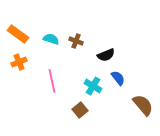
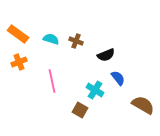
cyan cross: moved 2 px right, 4 px down
brown semicircle: rotated 20 degrees counterclockwise
brown square: rotated 21 degrees counterclockwise
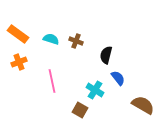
black semicircle: rotated 126 degrees clockwise
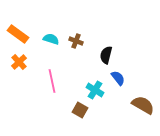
orange cross: rotated 21 degrees counterclockwise
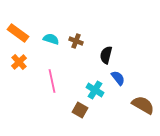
orange rectangle: moved 1 px up
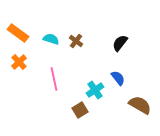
brown cross: rotated 16 degrees clockwise
black semicircle: moved 14 px right, 12 px up; rotated 24 degrees clockwise
pink line: moved 2 px right, 2 px up
cyan cross: rotated 24 degrees clockwise
brown semicircle: moved 3 px left
brown square: rotated 28 degrees clockwise
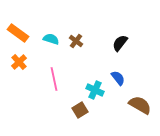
cyan cross: rotated 30 degrees counterclockwise
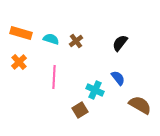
orange rectangle: moved 3 px right; rotated 20 degrees counterclockwise
brown cross: rotated 16 degrees clockwise
pink line: moved 2 px up; rotated 15 degrees clockwise
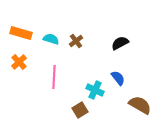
black semicircle: rotated 24 degrees clockwise
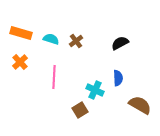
orange cross: moved 1 px right
blue semicircle: rotated 35 degrees clockwise
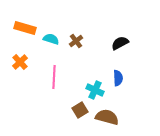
orange rectangle: moved 4 px right, 5 px up
brown semicircle: moved 33 px left, 12 px down; rotated 15 degrees counterclockwise
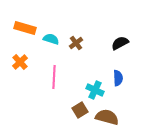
brown cross: moved 2 px down
